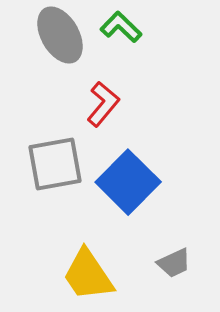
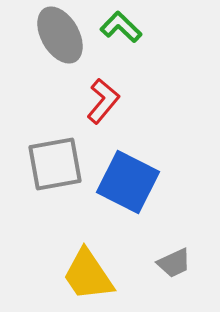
red L-shape: moved 3 px up
blue square: rotated 18 degrees counterclockwise
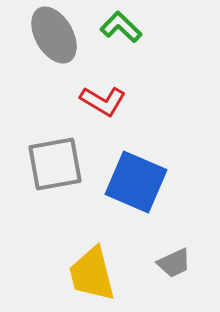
gray ellipse: moved 6 px left
red L-shape: rotated 81 degrees clockwise
blue square: moved 8 px right; rotated 4 degrees counterclockwise
yellow trapezoid: moved 4 px right, 1 px up; rotated 20 degrees clockwise
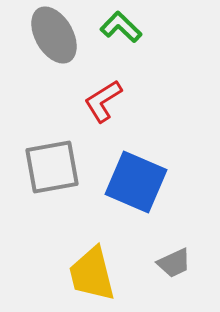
red L-shape: rotated 117 degrees clockwise
gray square: moved 3 px left, 3 px down
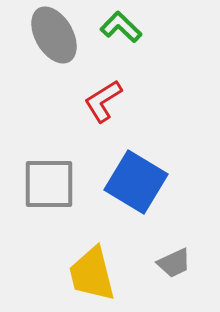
gray square: moved 3 px left, 17 px down; rotated 10 degrees clockwise
blue square: rotated 8 degrees clockwise
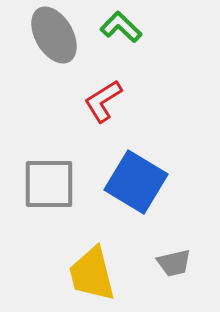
gray trapezoid: rotated 12 degrees clockwise
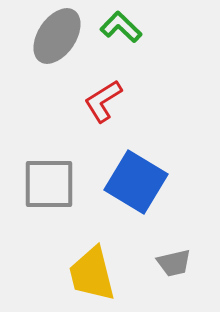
gray ellipse: moved 3 px right, 1 px down; rotated 64 degrees clockwise
